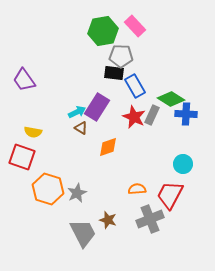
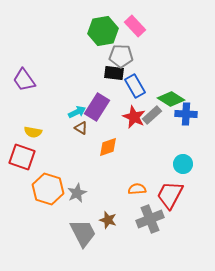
gray rectangle: rotated 24 degrees clockwise
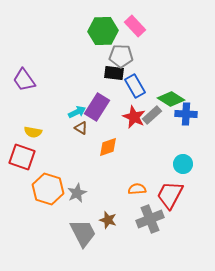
green hexagon: rotated 8 degrees clockwise
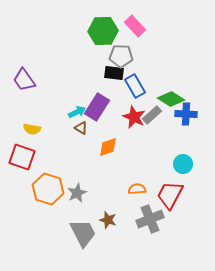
yellow semicircle: moved 1 px left, 3 px up
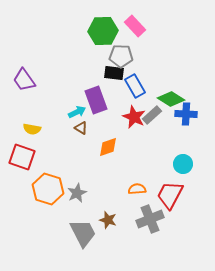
purple rectangle: moved 1 px left, 7 px up; rotated 52 degrees counterclockwise
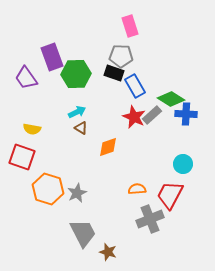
pink rectangle: moved 5 px left; rotated 25 degrees clockwise
green hexagon: moved 27 px left, 43 px down
black rectangle: rotated 12 degrees clockwise
purple trapezoid: moved 2 px right, 2 px up
purple rectangle: moved 44 px left, 43 px up
brown star: moved 32 px down
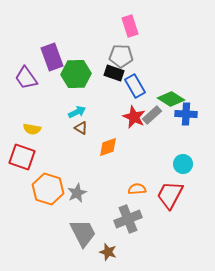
gray cross: moved 22 px left
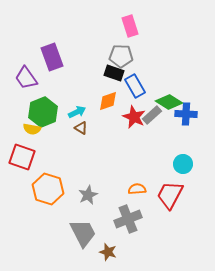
green hexagon: moved 33 px left, 38 px down; rotated 20 degrees counterclockwise
green diamond: moved 2 px left, 3 px down
orange diamond: moved 46 px up
gray star: moved 11 px right, 2 px down
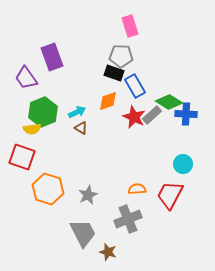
yellow semicircle: rotated 18 degrees counterclockwise
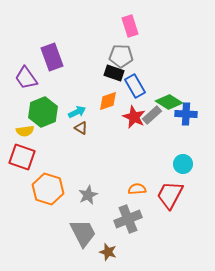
yellow semicircle: moved 7 px left, 2 px down
